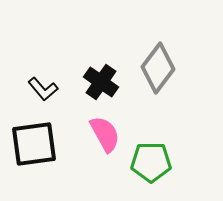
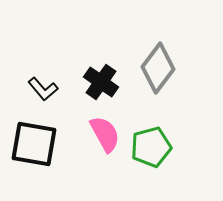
black square: rotated 18 degrees clockwise
green pentagon: moved 15 px up; rotated 15 degrees counterclockwise
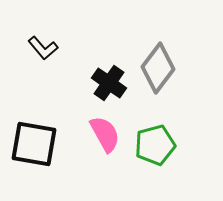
black cross: moved 8 px right, 1 px down
black L-shape: moved 41 px up
green pentagon: moved 4 px right, 2 px up
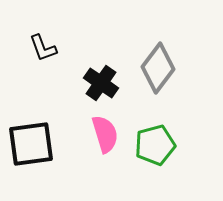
black L-shape: rotated 20 degrees clockwise
black cross: moved 8 px left
pink semicircle: rotated 12 degrees clockwise
black square: moved 3 px left; rotated 18 degrees counterclockwise
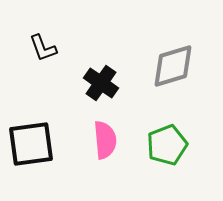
gray diamond: moved 15 px right, 2 px up; rotated 36 degrees clockwise
pink semicircle: moved 6 px down; rotated 12 degrees clockwise
green pentagon: moved 12 px right; rotated 6 degrees counterclockwise
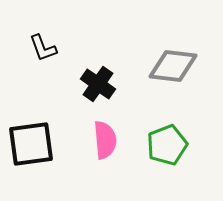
gray diamond: rotated 24 degrees clockwise
black cross: moved 3 px left, 1 px down
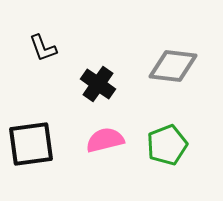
pink semicircle: rotated 99 degrees counterclockwise
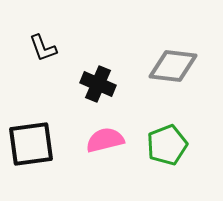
black cross: rotated 12 degrees counterclockwise
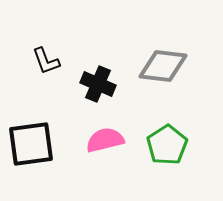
black L-shape: moved 3 px right, 13 px down
gray diamond: moved 10 px left
green pentagon: rotated 12 degrees counterclockwise
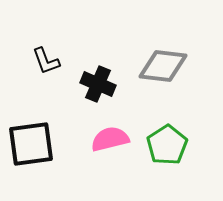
pink semicircle: moved 5 px right, 1 px up
